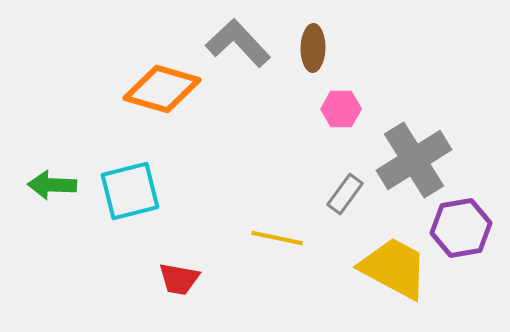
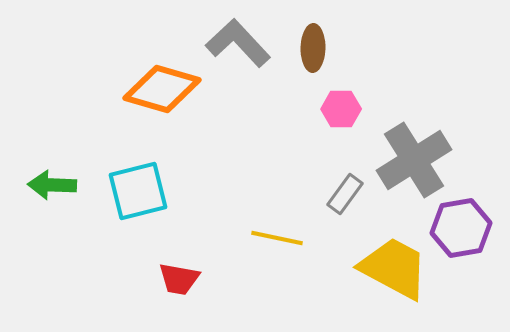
cyan square: moved 8 px right
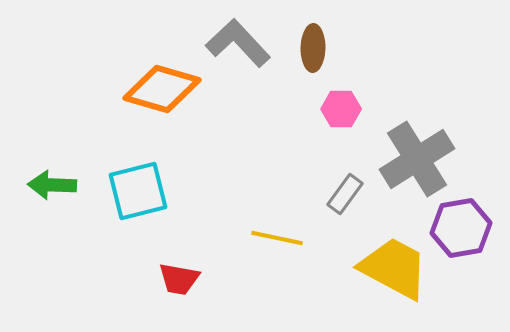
gray cross: moved 3 px right, 1 px up
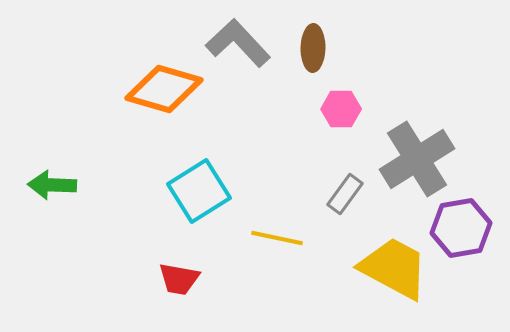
orange diamond: moved 2 px right
cyan square: moved 61 px right; rotated 18 degrees counterclockwise
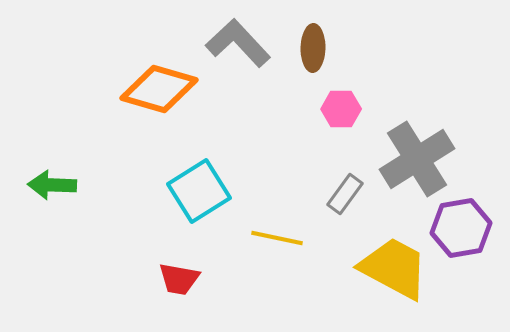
orange diamond: moved 5 px left
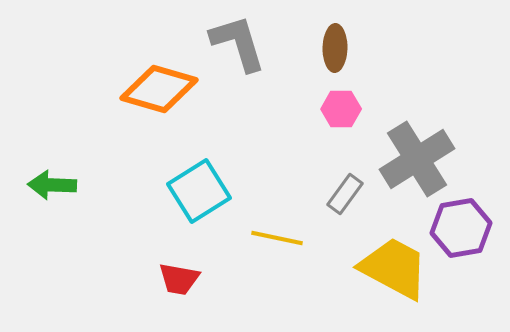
gray L-shape: rotated 26 degrees clockwise
brown ellipse: moved 22 px right
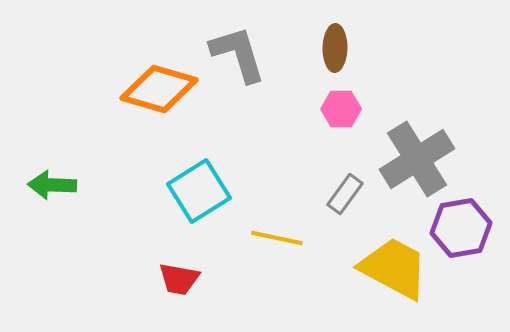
gray L-shape: moved 11 px down
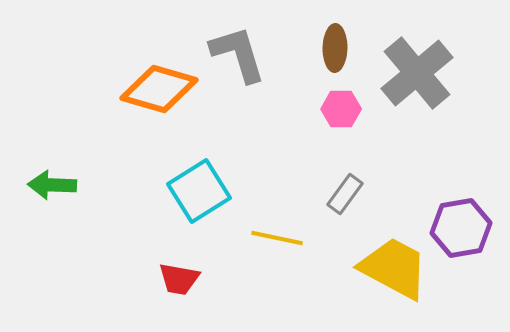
gray cross: moved 86 px up; rotated 8 degrees counterclockwise
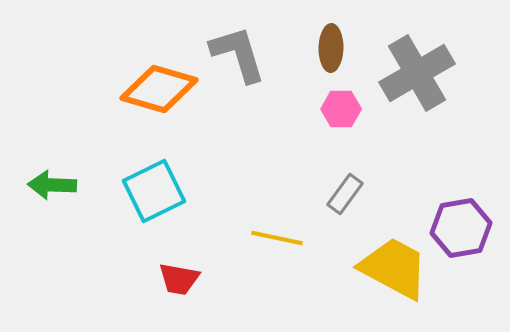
brown ellipse: moved 4 px left
gray cross: rotated 10 degrees clockwise
cyan square: moved 45 px left; rotated 6 degrees clockwise
